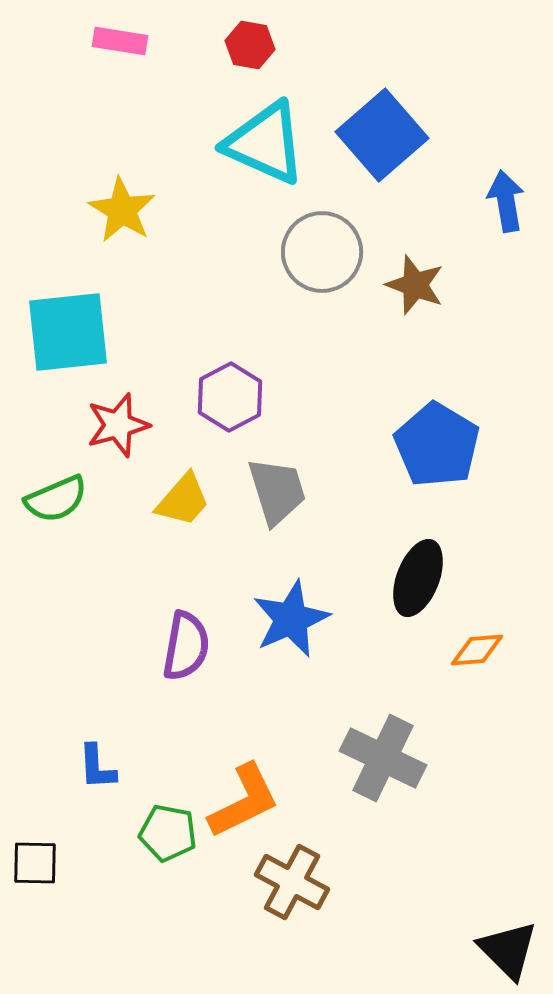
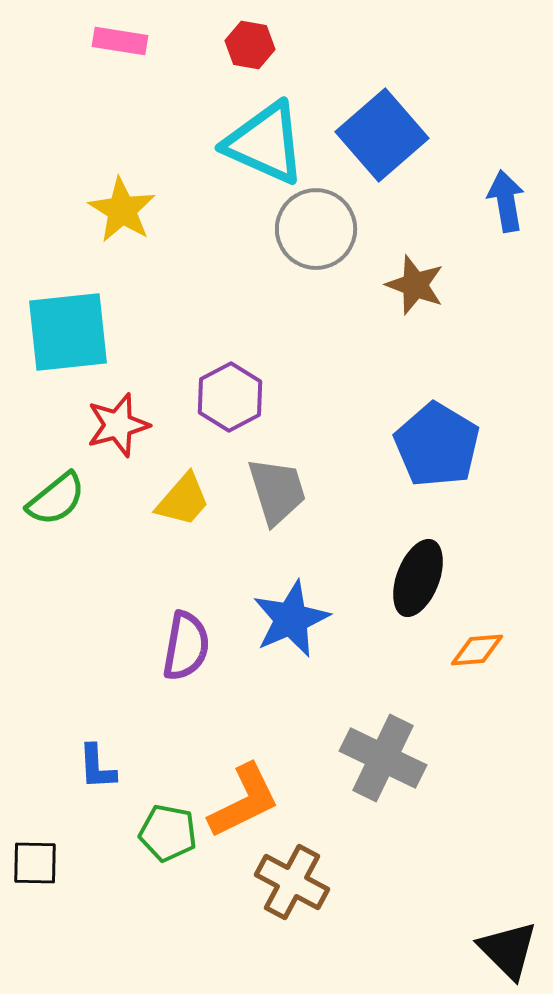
gray circle: moved 6 px left, 23 px up
green semicircle: rotated 16 degrees counterclockwise
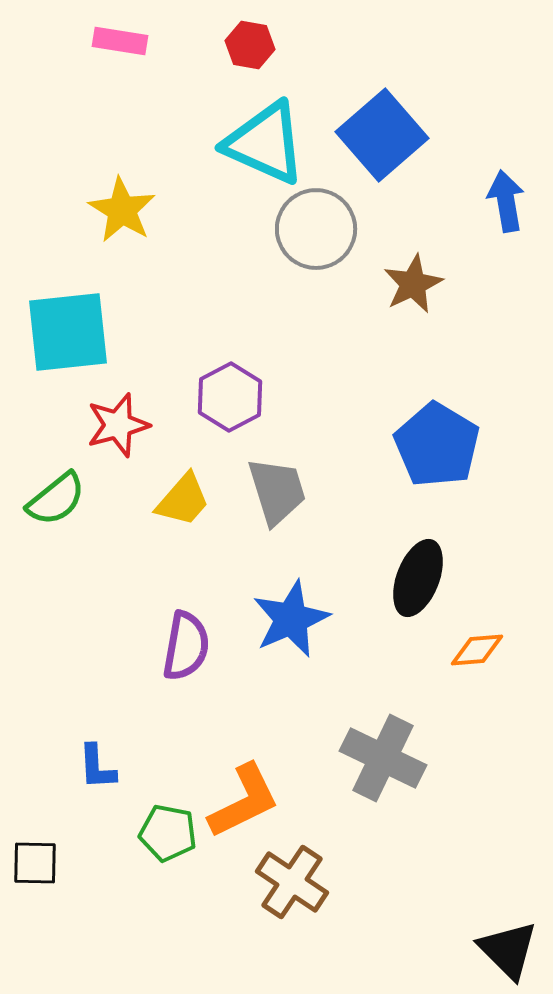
brown star: moved 2 px left, 1 px up; rotated 26 degrees clockwise
brown cross: rotated 6 degrees clockwise
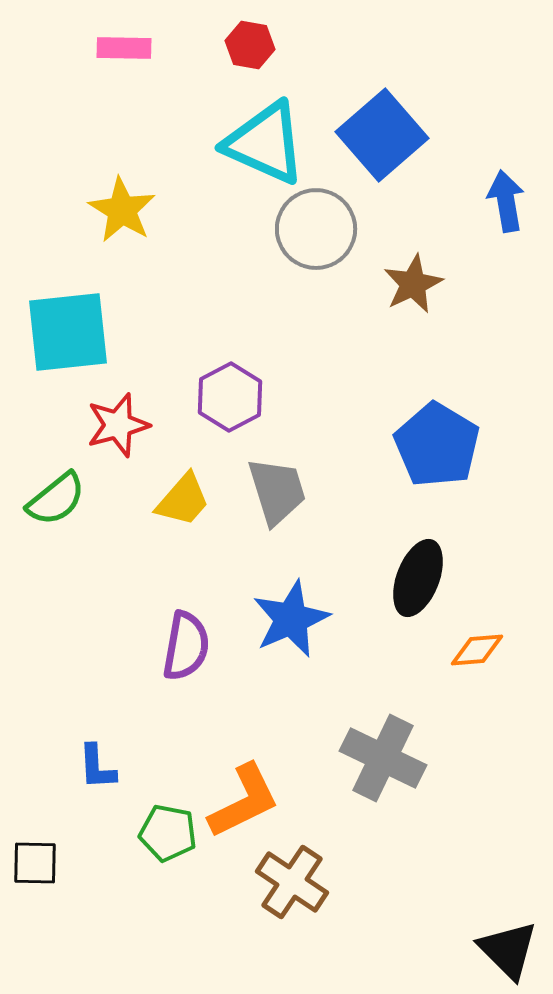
pink rectangle: moved 4 px right, 7 px down; rotated 8 degrees counterclockwise
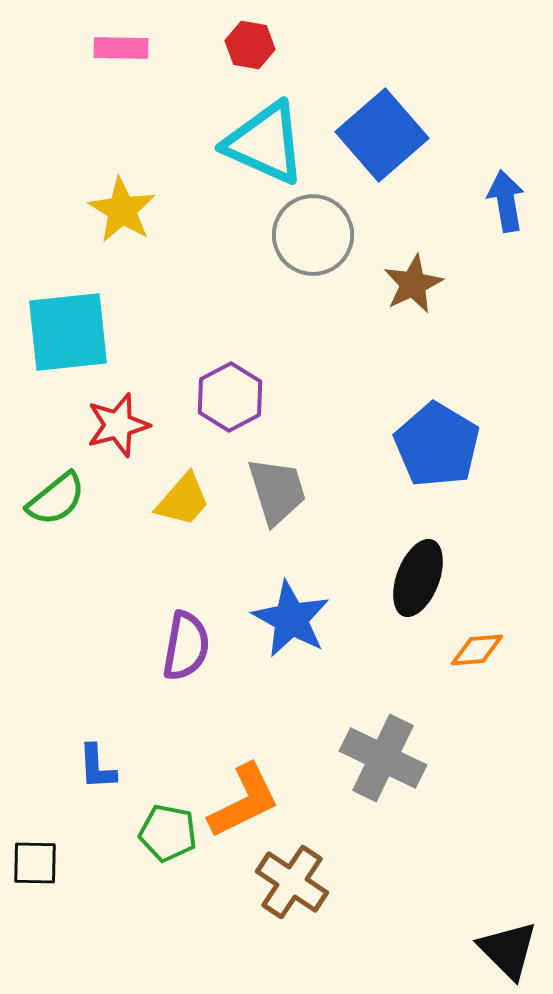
pink rectangle: moved 3 px left
gray circle: moved 3 px left, 6 px down
blue star: rotated 20 degrees counterclockwise
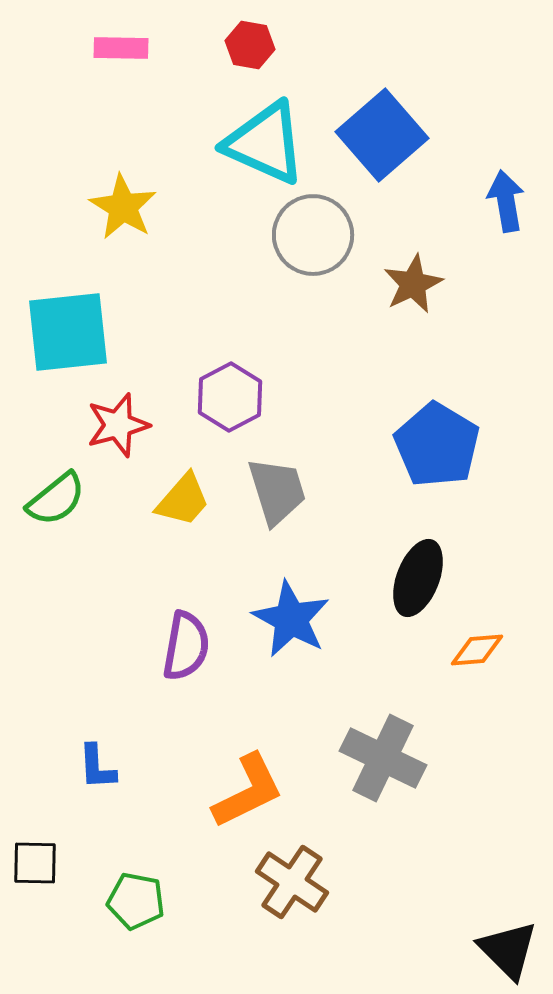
yellow star: moved 1 px right, 3 px up
orange L-shape: moved 4 px right, 10 px up
green pentagon: moved 32 px left, 68 px down
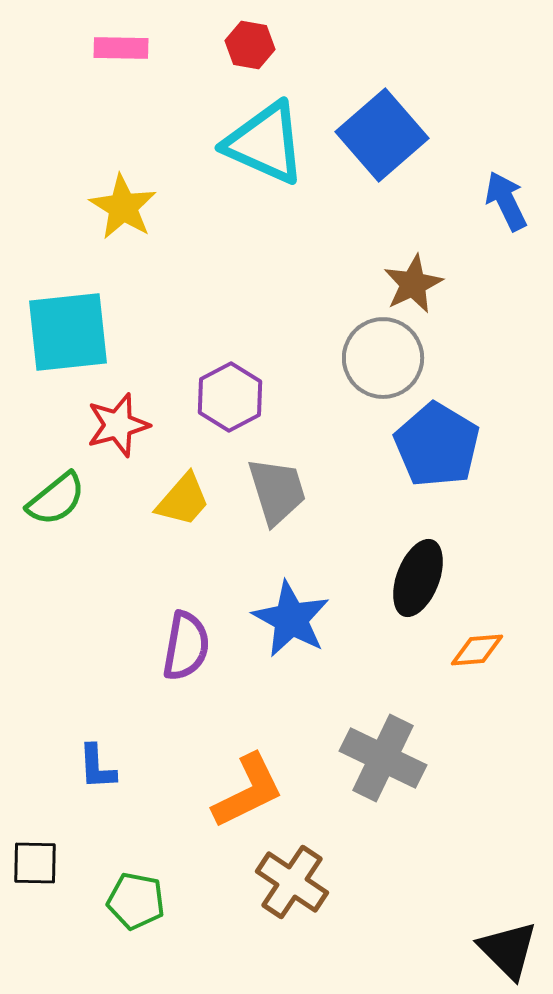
blue arrow: rotated 16 degrees counterclockwise
gray circle: moved 70 px right, 123 px down
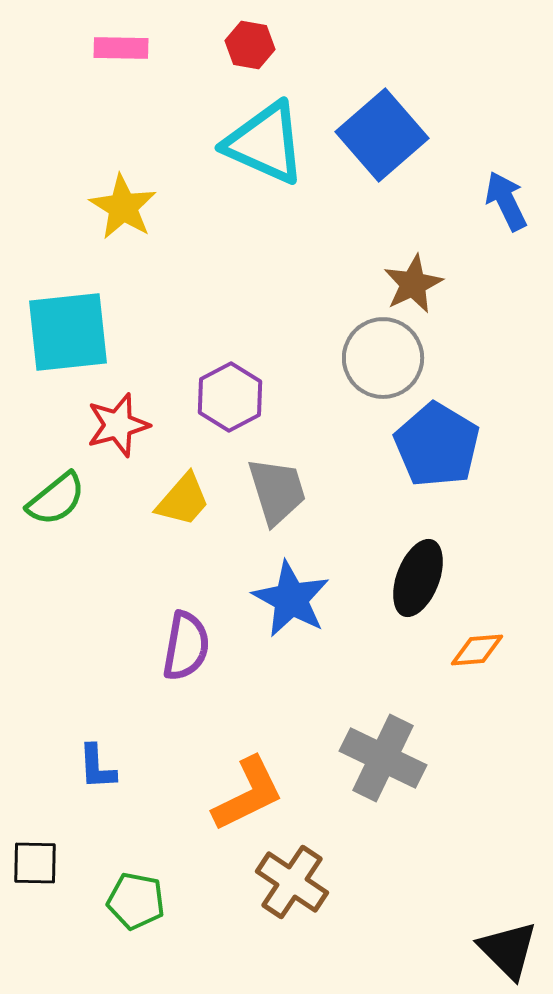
blue star: moved 20 px up
orange L-shape: moved 3 px down
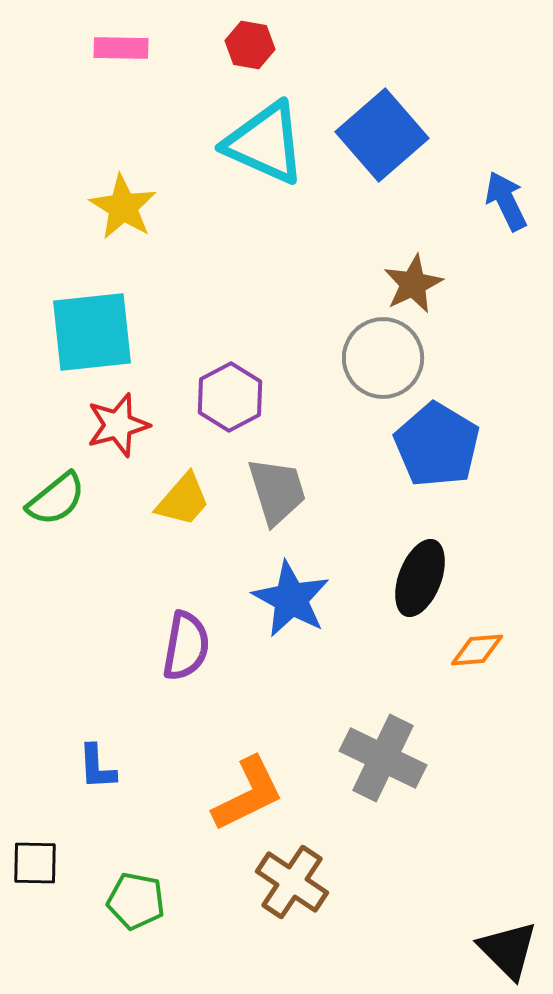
cyan square: moved 24 px right
black ellipse: moved 2 px right
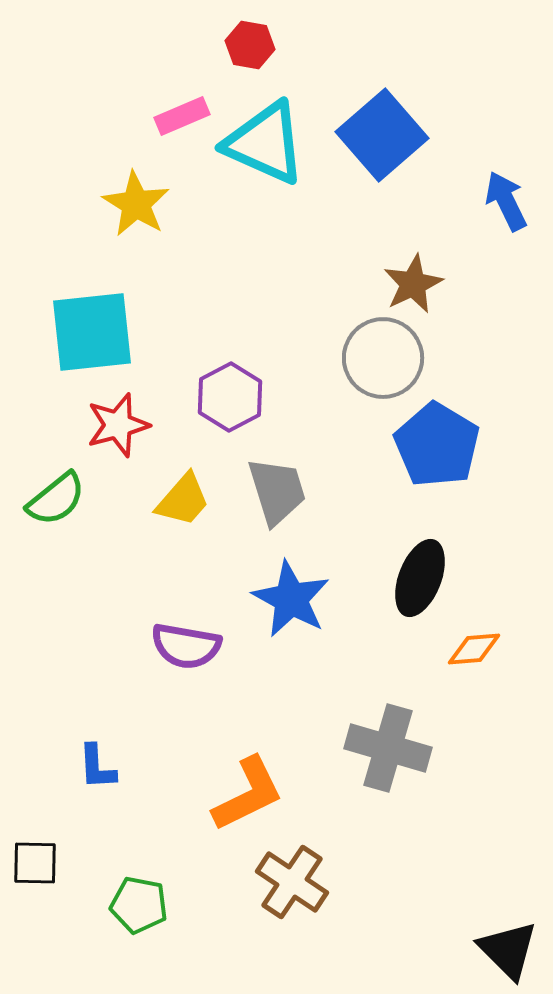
pink rectangle: moved 61 px right, 68 px down; rotated 24 degrees counterclockwise
yellow star: moved 13 px right, 3 px up
purple semicircle: rotated 90 degrees clockwise
orange diamond: moved 3 px left, 1 px up
gray cross: moved 5 px right, 10 px up; rotated 10 degrees counterclockwise
green pentagon: moved 3 px right, 4 px down
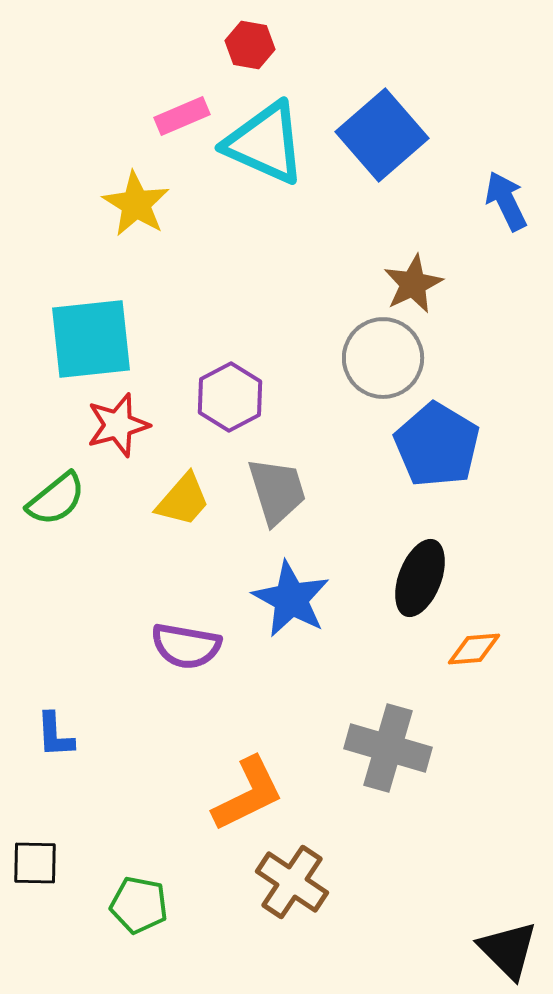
cyan square: moved 1 px left, 7 px down
blue L-shape: moved 42 px left, 32 px up
